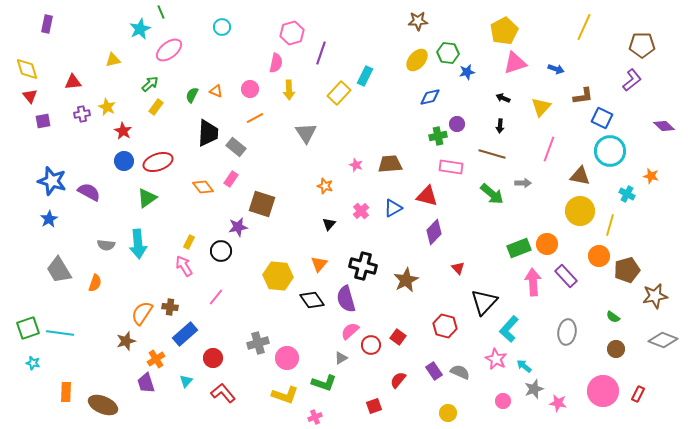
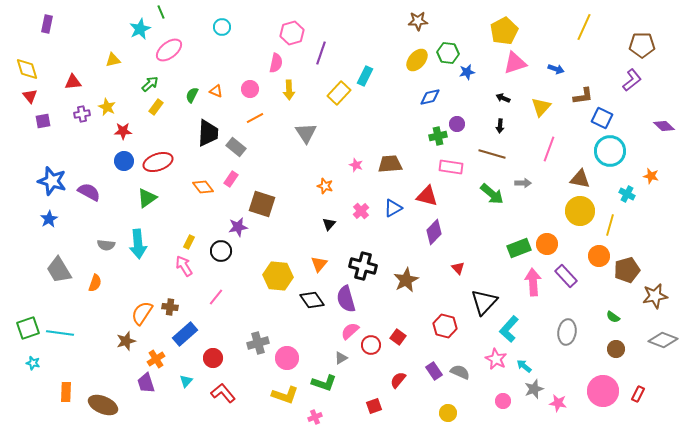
red star at (123, 131): rotated 30 degrees counterclockwise
brown triangle at (580, 176): moved 3 px down
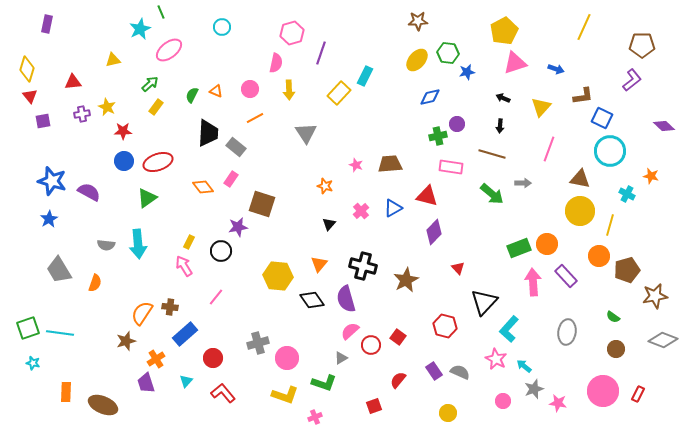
yellow diamond at (27, 69): rotated 35 degrees clockwise
